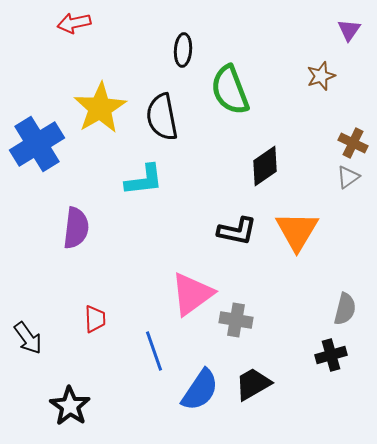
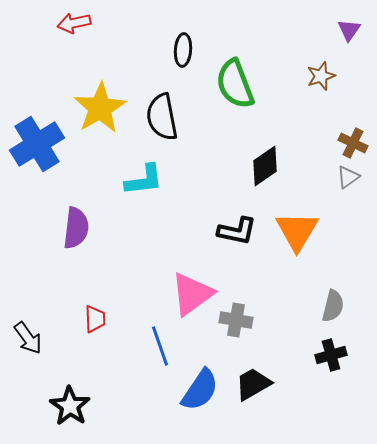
green semicircle: moved 5 px right, 6 px up
gray semicircle: moved 12 px left, 3 px up
blue line: moved 6 px right, 5 px up
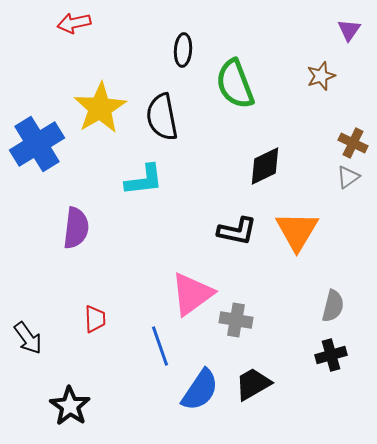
black diamond: rotated 9 degrees clockwise
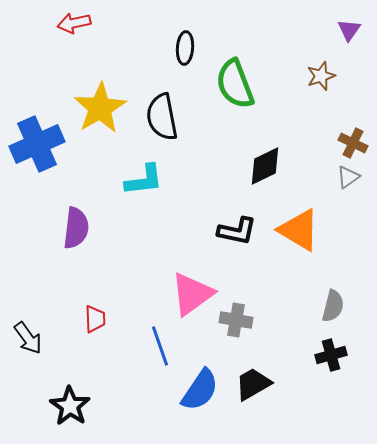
black ellipse: moved 2 px right, 2 px up
blue cross: rotated 8 degrees clockwise
orange triangle: moved 2 px right, 1 px up; rotated 30 degrees counterclockwise
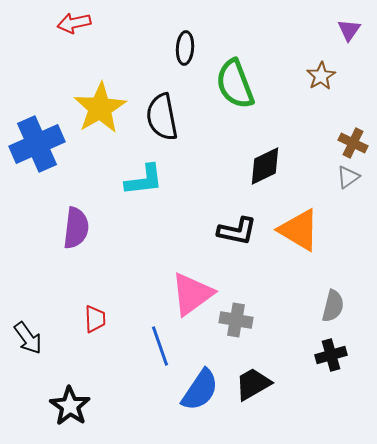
brown star: rotated 12 degrees counterclockwise
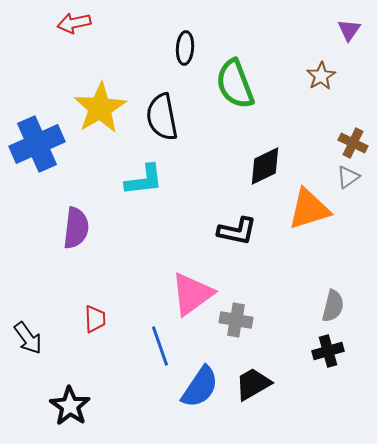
orange triangle: moved 10 px right, 21 px up; rotated 48 degrees counterclockwise
black cross: moved 3 px left, 4 px up
blue semicircle: moved 3 px up
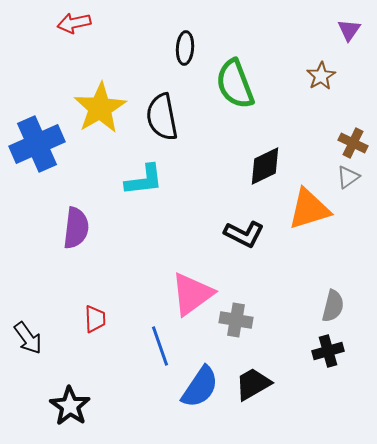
black L-shape: moved 7 px right, 3 px down; rotated 15 degrees clockwise
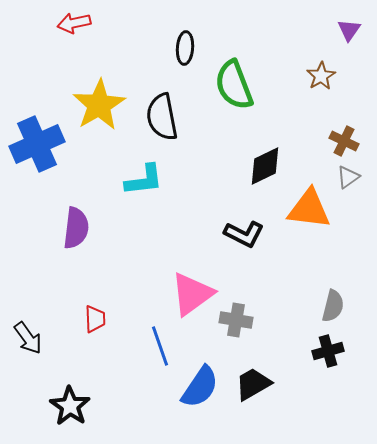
green semicircle: moved 1 px left, 1 px down
yellow star: moved 1 px left, 3 px up
brown cross: moved 9 px left, 2 px up
orange triangle: rotated 24 degrees clockwise
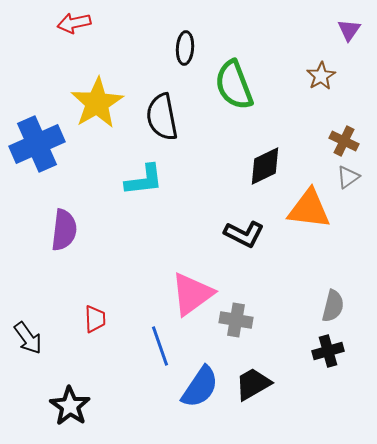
yellow star: moved 2 px left, 2 px up
purple semicircle: moved 12 px left, 2 px down
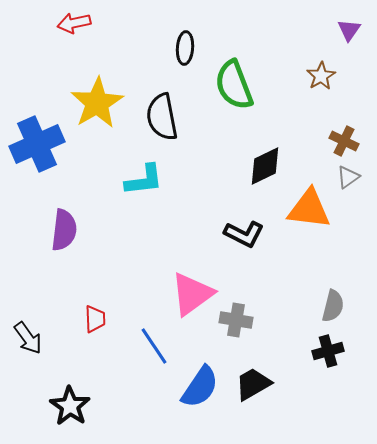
blue line: moved 6 px left; rotated 15 degrees counterclockwise
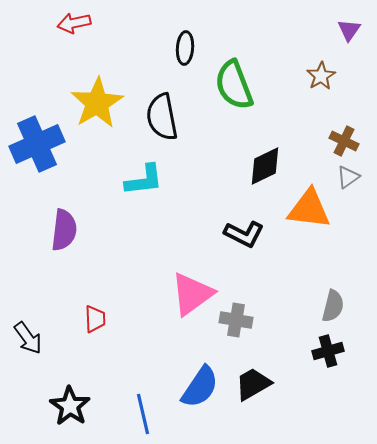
blue line: moved 11 px left, 68 px down; rotated 21 degrees clockwise
